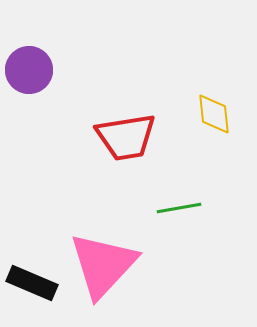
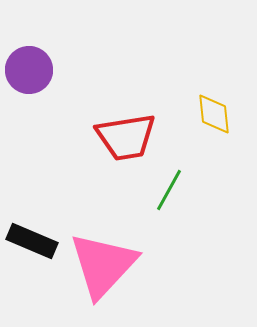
green line: moved 10 px left, 18 px up; rotated 51 degrees counterclockwise
black rectangle: moved 42 px up
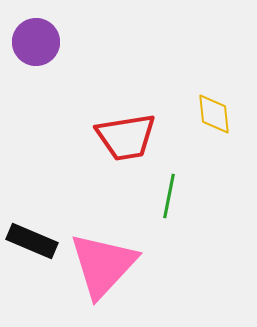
purple circle: moved 7 px right, 28 px up
green line: moved 6 px down; rotated 18 degrees counterclockwise
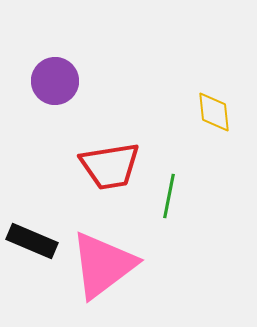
purple circle: moved 19 px right, 39 px down
yellow diamond: moved 2 px up
red trapezoid: moved 16 px left, 29 px down
pink triangle: rotated 10 degrees clockwise
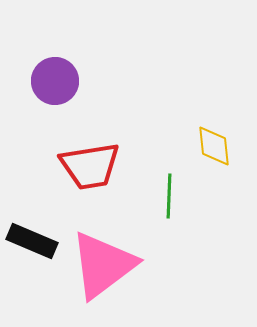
yellow diamond: moved 34 px down
red trapezoid: moved 20 px left
green line: rotated 9 degrees counterclockwise
